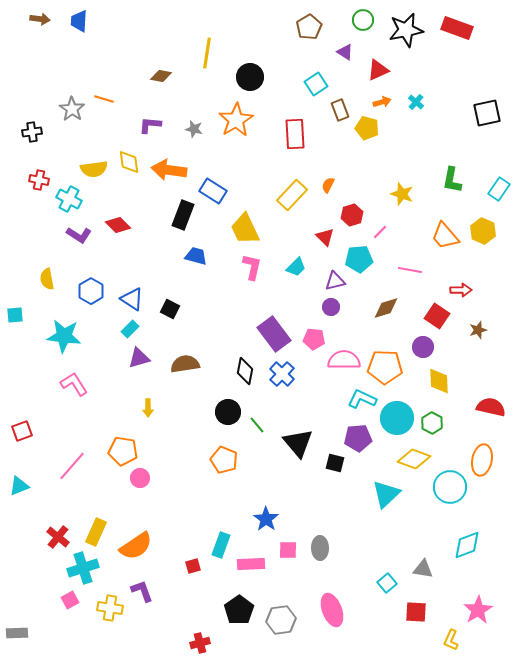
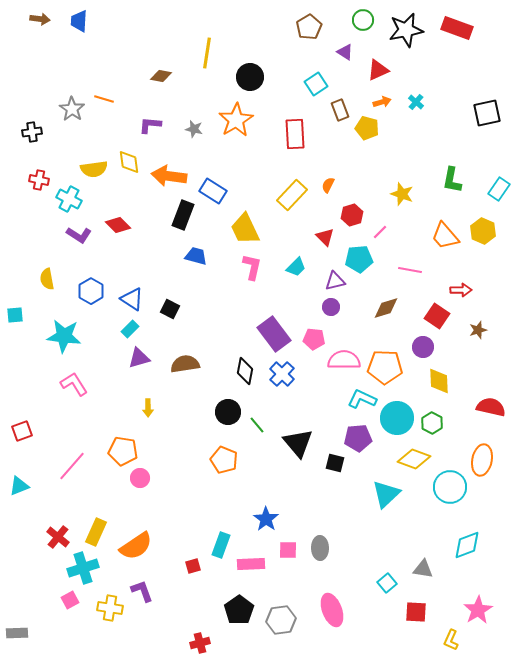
orange arrow at (169, 170): moved 6 px down
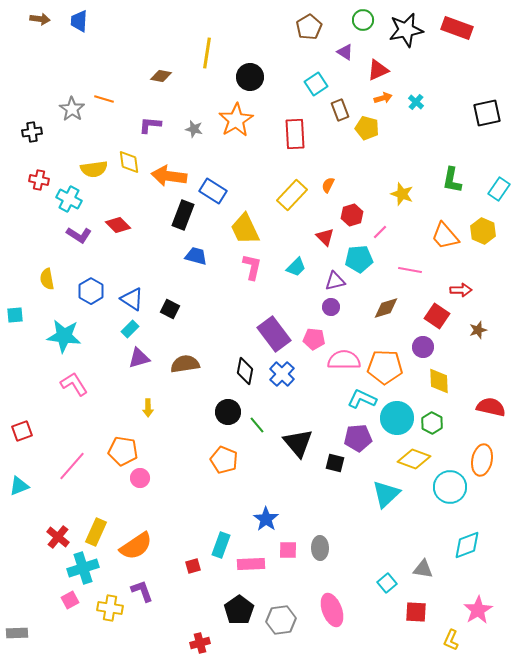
orange arrow at (382, 102): moved 1 px right, 4 px up
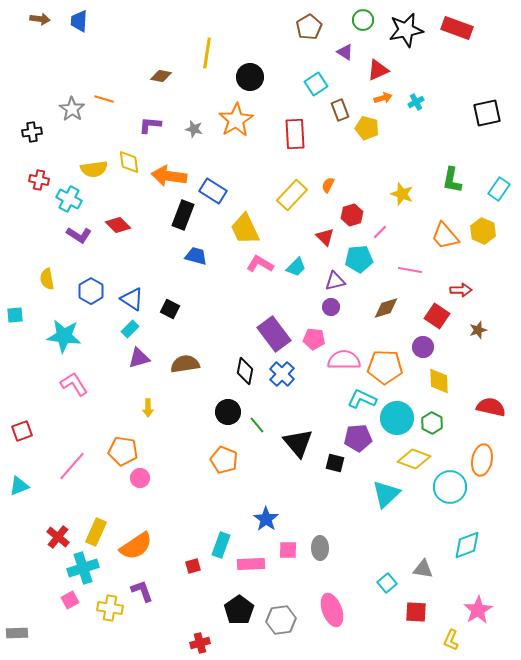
cyan cross at (416, 102): rotated 21 degrees clockwise
pink L-shape at (252, 267): moved 8 px right, 3 px up; rotated 72 degrees counterclockwise
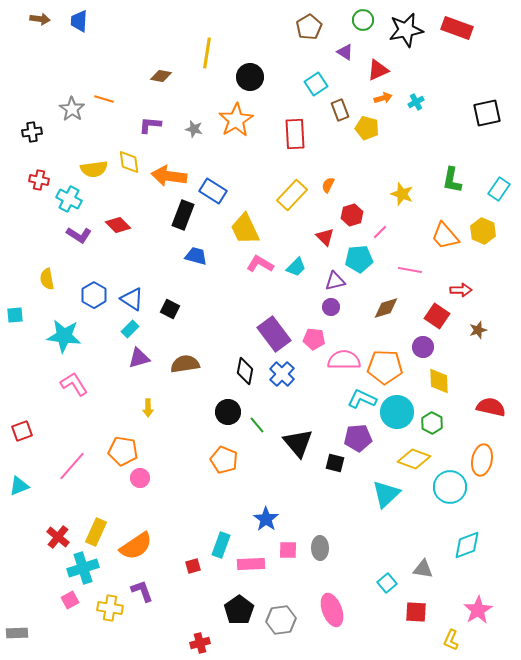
blue hexagon at (91, 291): moved 3 px right, 4 px down
cyan circle at (397, 418): moved 6 px up
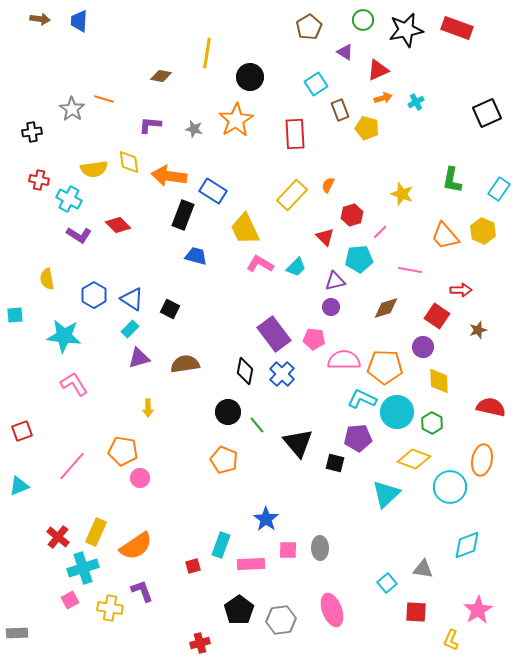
black square at (487, 113): rotated 12 degrees counterclockwise
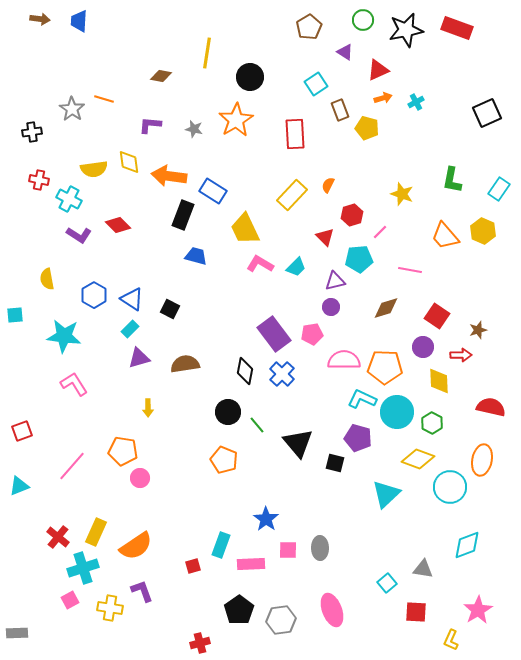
red arrow at (461, 290): moved 65 px down
pink pentagon at (314, 339): moved 2 px left, 5 px up; rotated 15 degrees counterclockwise
purple pentagon at (358, 438): rotated 20 degrees clockwise
yellow diamond at (414, 459): moved 4 px right
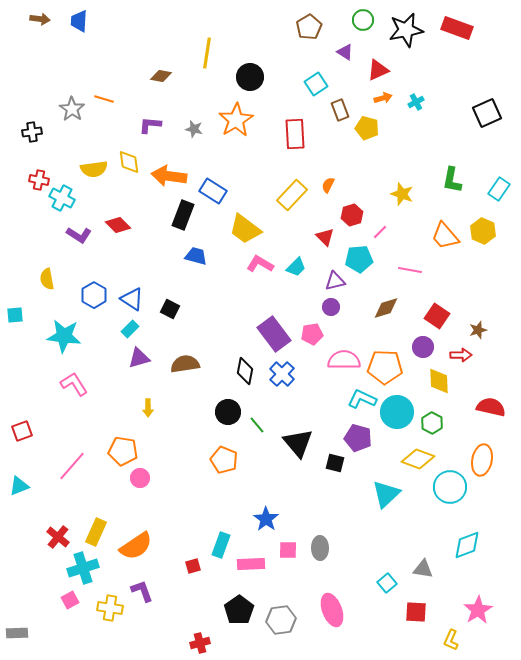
cyan cross at (69, 199): moved 7 px left, 1 px up
yellow trapezoid at (245, 229): rotated 28 degrees counterclockwise
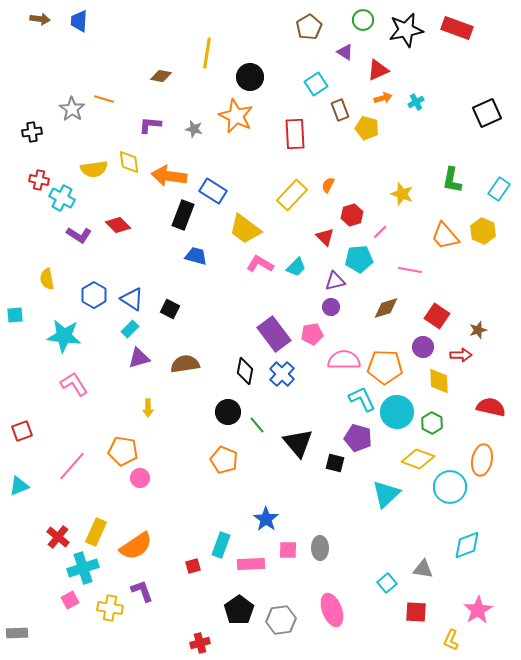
orange star at (236, 120): moved 4 px up; rotated 16 degrees counterclockwise
cyan L-shape at (362, 399): rotated 40 degrees clockwise
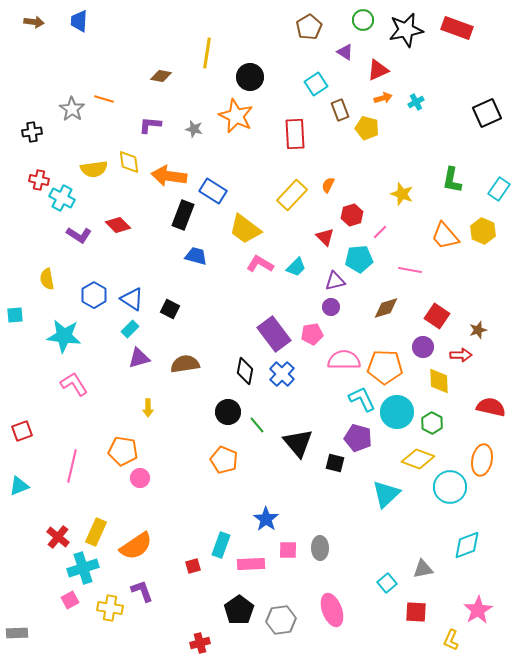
brown arrow at (40, 19): moved 6 px left, 3 px down
pink line at (72, 466): rotated 28 degrees counterclockwise
gray triangle at (423, 569): rotated 20 degrees counterclockwise
